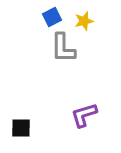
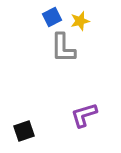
yellow star: moved 4 px left
black square: moved 3 px right, 3 px down; rotated 20 degrees counterclockwise
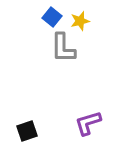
blue square: rotated 24 degrees counterclockwise
purple L-shape: moved 4 px right, 8 px down
black square: moved 3 px right
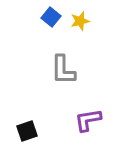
blue square: moved 1 px left
gray L-shape: moved 22 px down
purple L-shape: moved 3 px up; rotated 8 degrees clockwise
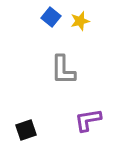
black square: moved 1 px left, 1 px up
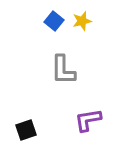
blue square: moved 3 px right, 4 px down
yellow star: moved 2 px right
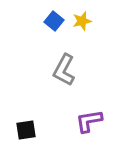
gray L-shape: moved 1 px right; rotated 28 degrees clockwise
purple L-shape: moved 1 px right, 1 px down
black square: rotated 10 degrees clockwise
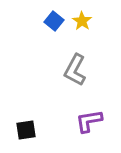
yellow star: rotated 24 degrees counterclockwise
gray L-shape: moved 11 px right
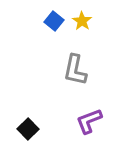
gray L-shape: rotated 16 degrees counterclockwise
purple L-shape: rotated 12 degrees counterclockwise
black square: moved 2 px right, 1 px up; rotated 35 degrees counterclockwise
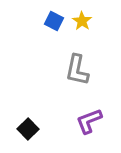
blue square: rotated 12 degrees counterclockwise
gray L-shape: moved 2 px right
